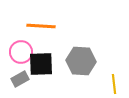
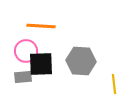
pink circle: moved 5 px right, 1 px up
gray rectangle: moved 3 px right, 2 px up; rotated 24 degrees clockwise
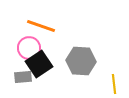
orange line: rotated 16 degrees clockwise
pink circle: moved 3 px right, 3 px up
black square: moved 2 px left; rotated 32 degrees counterclockwise
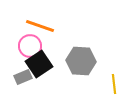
orange line: moved 1 px left
pink circle: moved 1 px right, 2 px up
gray rectangle: rotated 18 degrees counterclockwise
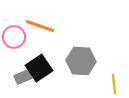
pink circle: moved 16 px left, 9 px up
black square: moved 4 px down
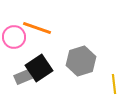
orange line: moved 3 px left, 2 px down
gray hexagon: rotated 20 degrees counterclockwise
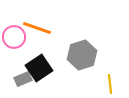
gray hexagon: moved 1 px right, 6 px up
gray rectangle: moved 2 px down
yellow line: moved 4 px left
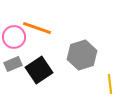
black square: moved 2 px down
gray rectangle: moved 10 px left, 15 px up
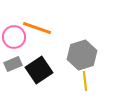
yellow line: moved 25 px left, 3 px up
